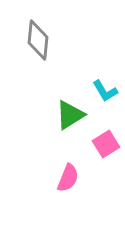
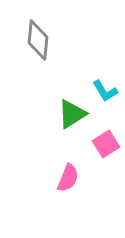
green triangle: moved 2 px right, 1 px up
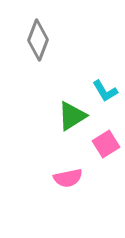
gray diamond: rotated 15 degrees clockwise
green triangle: moved 2 px down
pink semicircle: rotated 56 degrees clockwise
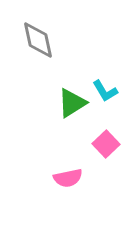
gray diamond: rotated 33 degrees counterclockwise
green triangle: moved 13 px up
pink square: rotated 12 degrees counterclockwise
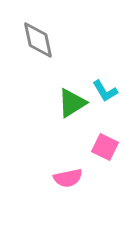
pink square: moved 1 px left, 3 px down; rotated 20 degrees counterclockwise
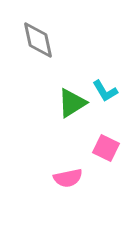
pink square: moved 1 px right, 1 px down
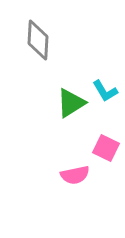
gray diamond: rotated 15 degrees clockwise
green triangle: moved 1 px left
pink semicircle: moved 7 px right, 3 px up
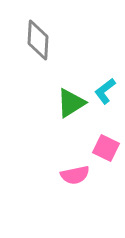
cyan L-shape: rotated 84 degrees clockwise
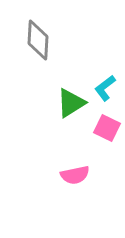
cyan L-shape: moved 3 px up
pink square: moved 1 px right, 20 px up
